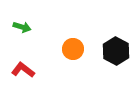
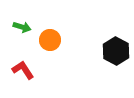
orange circle: moved 23 px left, 9 px up
red L-shape: rotated 20 degrees clockwise
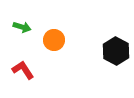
orange circle: moved 4 px right
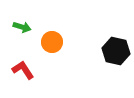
orange circle: moved 2 px left, 2 px down
black hexagon: rotated 16 degrees counterclockwise
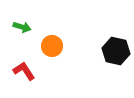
orange circle: moved 4 px down
red L-shape: moved 1 px right, 1 px down
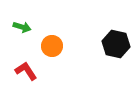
black hexagon: moved 7 px up
red L-shape: moved 2 px right
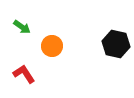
green arrow: rotated 18 degrees clockwise
red L-shape: moved 2 px left, 3 px down
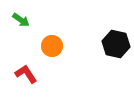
green arrow: moved 1 px left, 7 px up
red L-shape: moved 2 px right
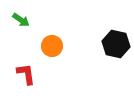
red L-shape: rotated 25 degrees clockwise
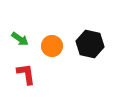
green arrow: moved 1 px left, 19 px down
black hexagon: moved 26 px left
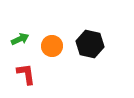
green arrow: rotated 60 degrees counterclockwise
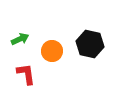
orange circle: moved 5 px down
